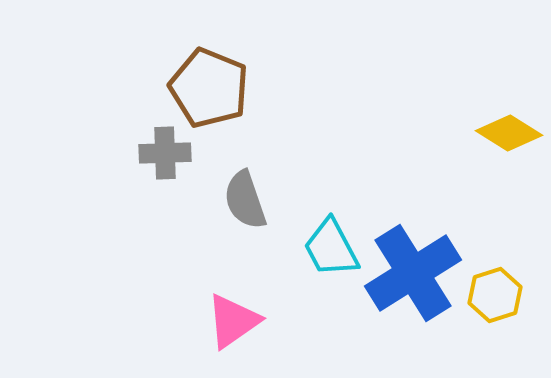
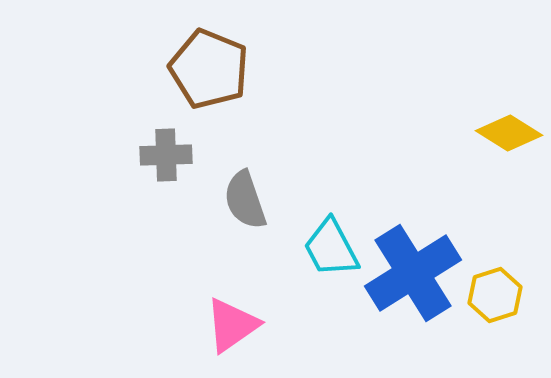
brown pentagon: moved 19 px up
gray cross: moved 1 px right, 2 px down
pink triangle: moved 1 px left, 4 px down
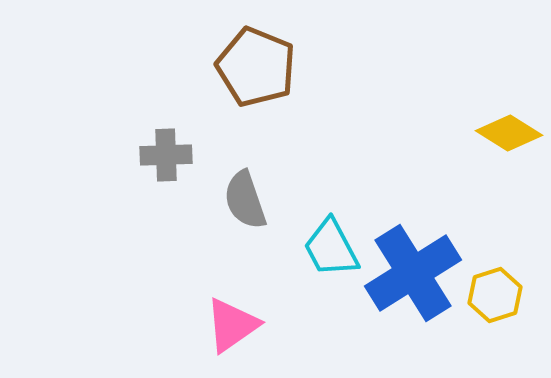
brown pentagon: moved 47 px right, 2 px up
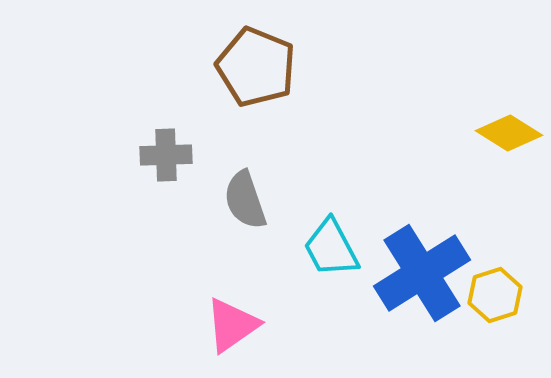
blue cross: moved 9 px right
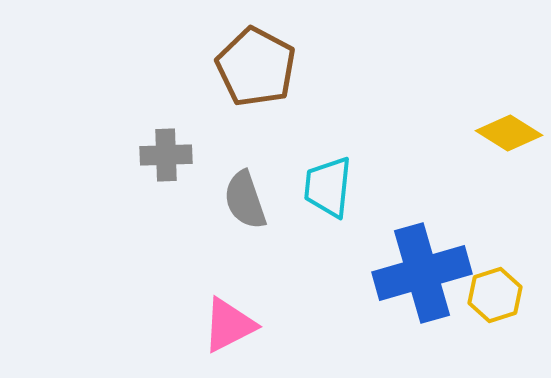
brown pentagon: rotated 6 degrees clockwise
cyan trapezoid: moved 3 px left, 61 px up; rotated 34 degrees clockwise
blue cross: rotated 16 degrees clockwise
pink triangle: moved 3 px left; rotated 8 degrees clockwise
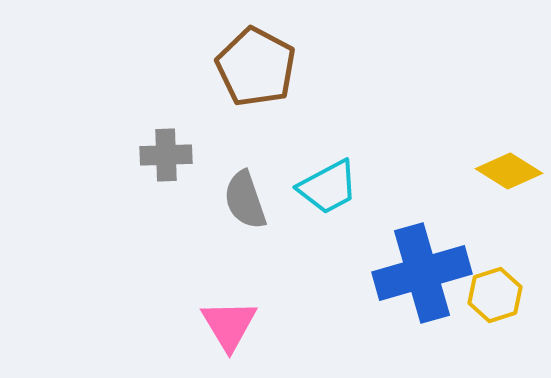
yellow diamond: moved 38 px down
cyan trapezoid: rotated 124 degrees counterclockwise
pink triangle: rotated 34 degrees counterclockwise
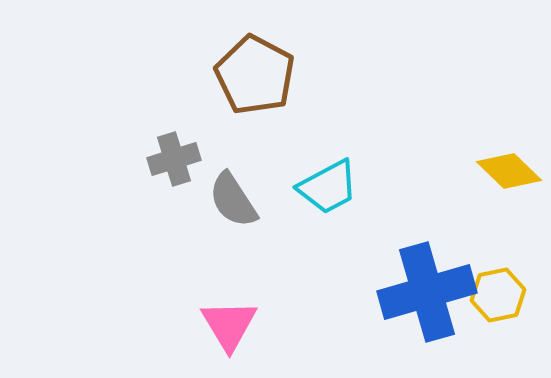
brown pentagon: moved 1 px left, 8 px down
gray cross: moved 8 px right, 4 px down; rotated 15 degrees counterclockwise
yellow diamond: rotated 12 degrees clockwise
gray semicircle: moved 12 px left; rotated 14 degrees counterclockwise
blue cross: moved 5 px right, 19 px down
yellow hexagon: moved 3 px right; rotated 6 degrees clockwise
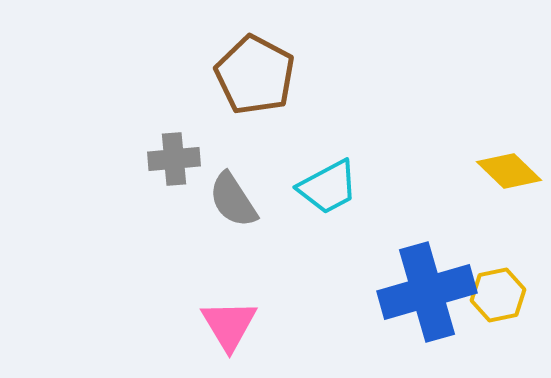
gray cross: rotated 12 degrees clockwise
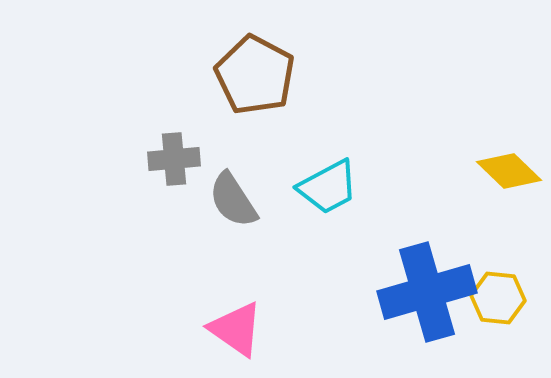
yellow hexagon: moved 3 px down; rotated 18 degrees clockwise
pink triangle: moved 7 px right, 4 px down; rotated 24 degrees counterclockwise
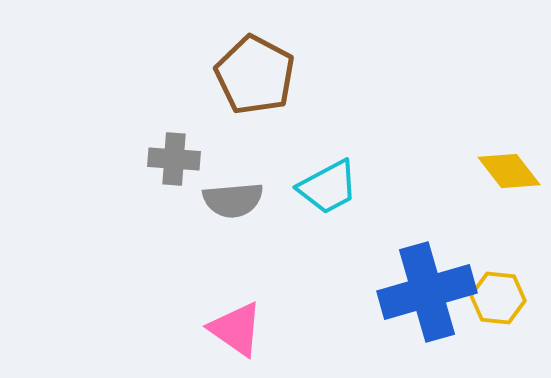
gray cross: rotated 9 degrees clockwise
yellow diamond: rotated 8 degrees clockwise
gray semicircle: rotated 62 degrees counterclockwise
